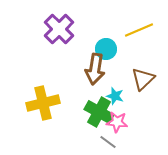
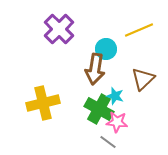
green cross: moved 3 px up
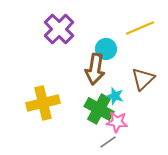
yellow line: moved 1 px right, 2 px up
gray line: rotated 72 degrees counterclockwise
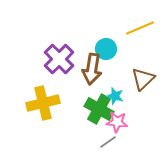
purple cross: moved 30 px down
brown arrow: moved 3 px left
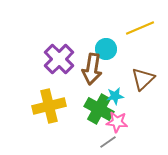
cyan star: rotated 24 degrees counterclockwise
yellow cross: moved 6 px right, 3 px down
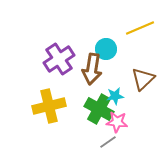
purple cross: rotated 12 degrees clockwise
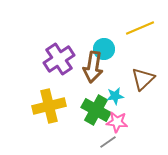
cyan circle: moved 2 px left
brown arrow: moved 1 px right, 2 px up
green cross: moved 3 px left, 1 px down
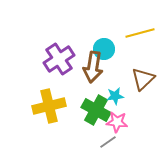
yellow line: moved 5 px down; rotated 8 degrees clockwise
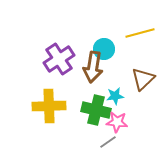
yellow cross: rotated 12 degrees clockwise
green cross: rotated 16 degrees counterclockwise
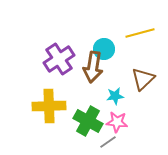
green cross: moved 8 px left, 11 px down; rotated 16 degrees clockwise
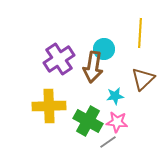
yellow line: rotated 72 degrees counterclockwise
